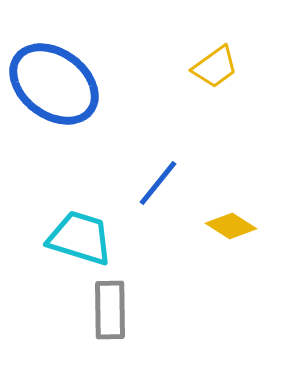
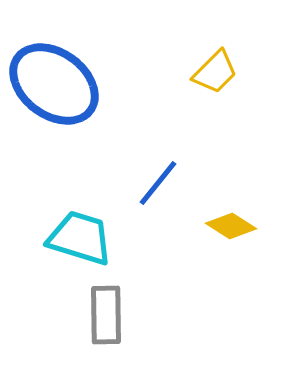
yellow trapezoid: moved 5 px down; rotated 9 degrees counterclockwise
gray rectangle: moved 4 px left, 5 px down
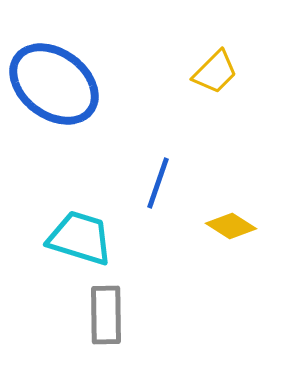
blue line: rotated 20 degrees counterclockwise
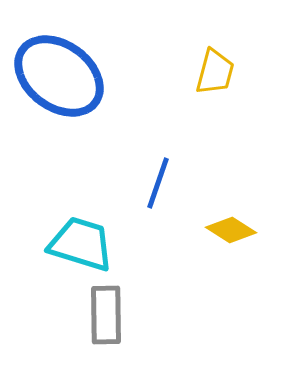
yellow trapezoid: rotated 30 degrees counterclockwise
blue ellipse: moved 5 px right, 8 px up
yellow diamond: moved 4 px down
cyan trapezoid: moved 1 px right, 6 px down
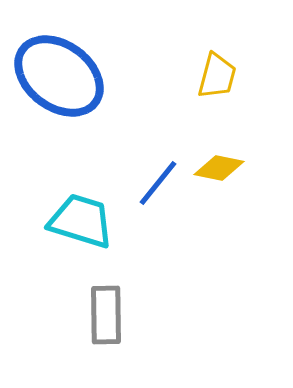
yellow trapezoid: moved 2 px right, 4 px down
blue line: rotated 20 degrees clockwise
yellow diamond: moved 12 px left, 62 px up; rotated 21 degrees counterclockwise
cyan trapezoid: moved 23 px up
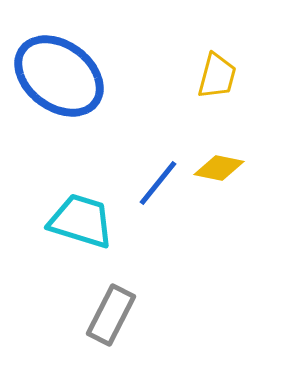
gray rectangle: moved 5 px right; rotated 28 degrees clockwise
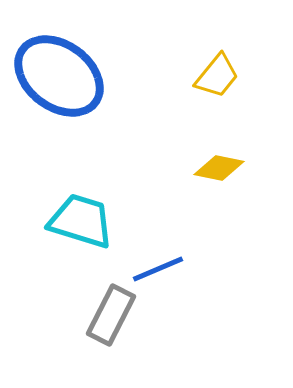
yellow trapezoid: rotated 24 degrees clockwise
blue line: moved 86 px down; rotated 28 degrees clockwise
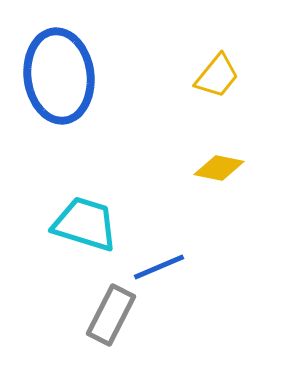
blue ellipse: rotated 46 degrees clockwise
cyan trapezoid: moved 4 px right, 3 px down
blue line: moved 1 px right, 2 px up
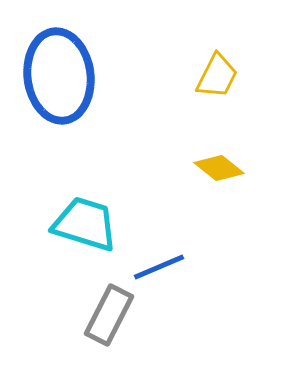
yellow trapezoid: rotated 12 degrees counterclockwise
yellow diamond: rotated 27 degrees clockwise
gray rectangle: moved 2 px left
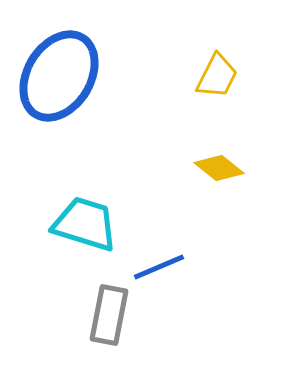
blue ellipse: rotated 38 degrees clockwise
gray rectangle: rotated 16 degrees counterclockwise
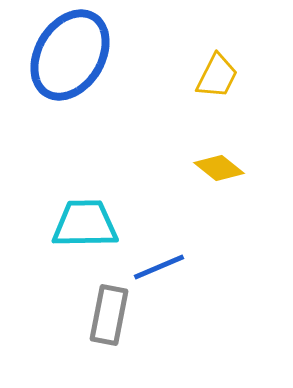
blue ellipse: moved 11 px right, 21 px up
cyan trapezoid: rotated 18 degrees counterclockwise
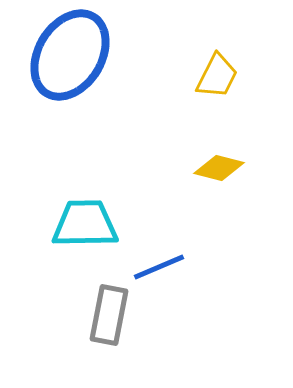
yellow diamond: rotated 24 degrees counterclockwise
